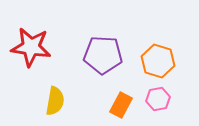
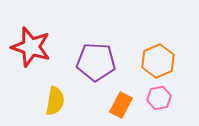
red star: rotated 9 degrees clockwise
purple pentagon: moved 7 px left, 7 px down
orange hexagon: rotated 20 degrees clockwise
pink hexagon: moved 1 px right, 1 px up
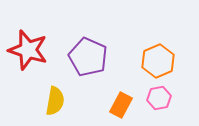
red star: moved 3 px left, 3 px down
purple pentagon: moved 8 px left, 5 px up; rotated 21 degrees clockwise
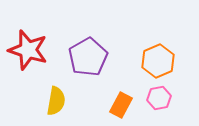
purple pentagon: rotated 18 degrees clockwise
yellow semicircle: moved 1 px right
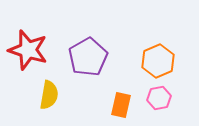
yellow semicircle: moved 7 px left, 6 px up
orange rectangle: rotated 15 degrees counterclockwise
